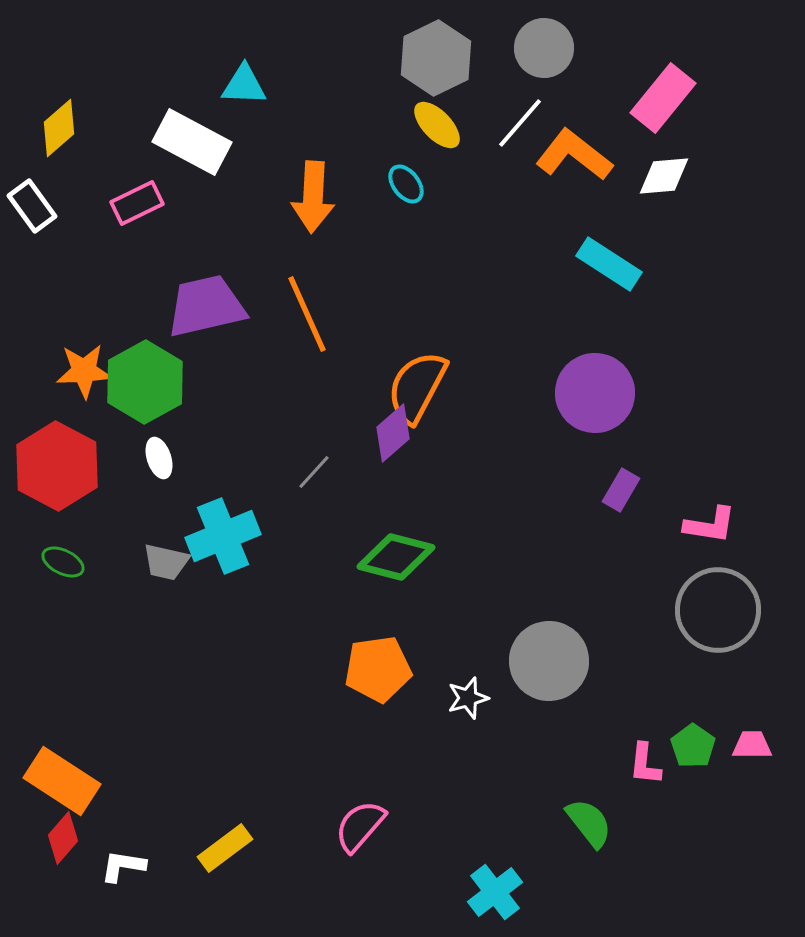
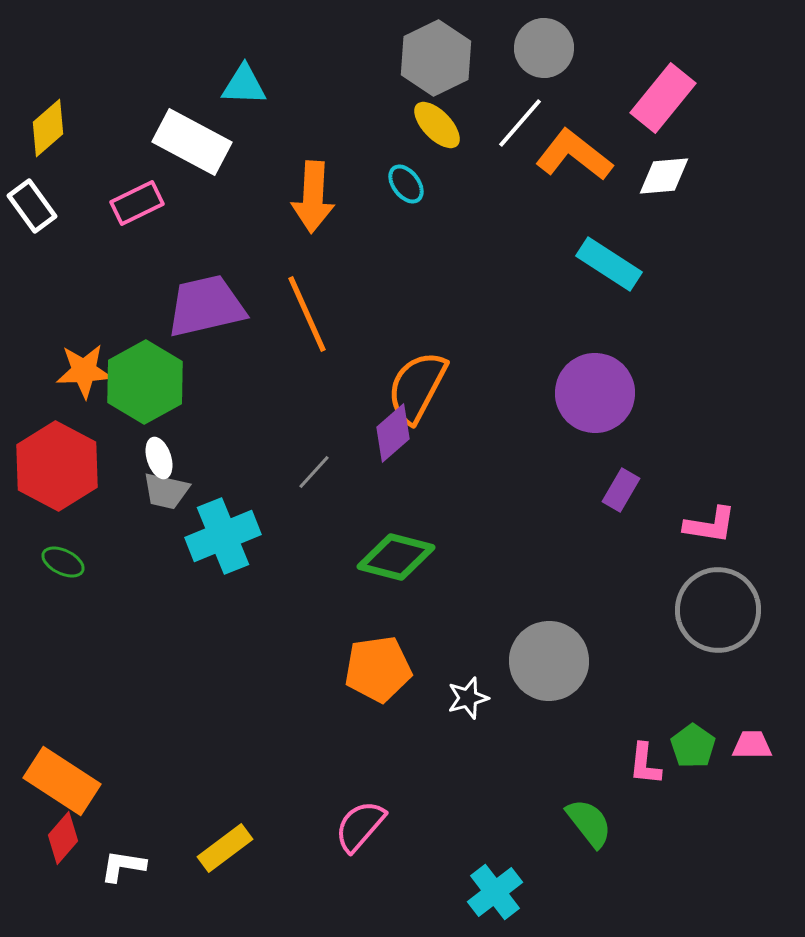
yellow diamond at (59, 128): moved 11 px left
gray trapezoid at (166, 562): moved 71 px up
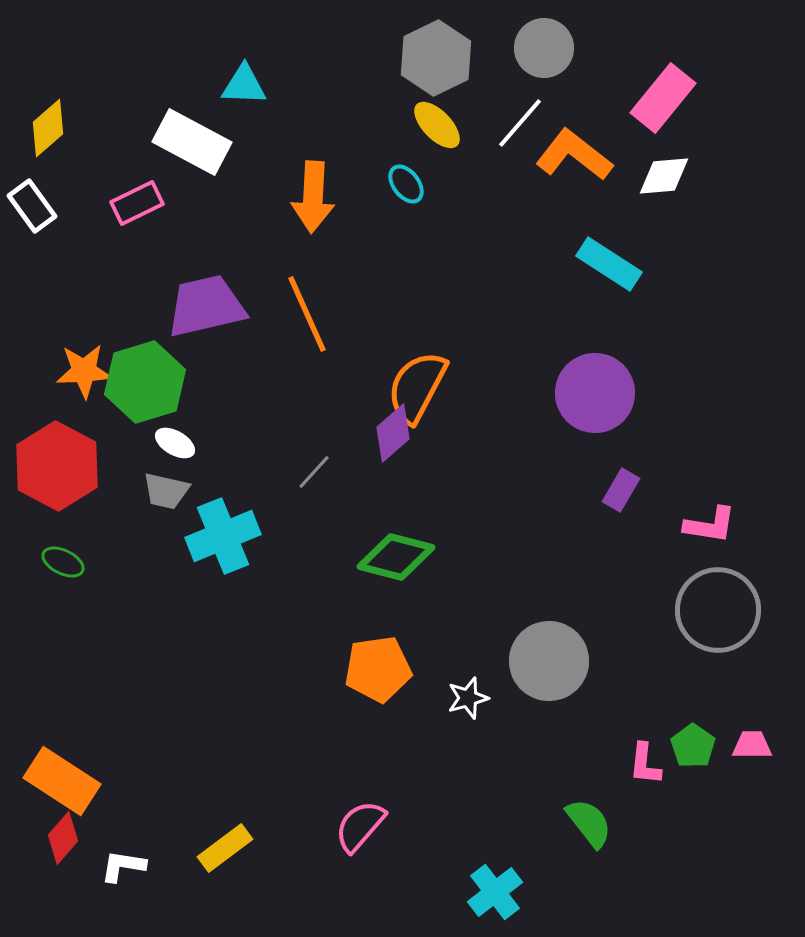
green hexagon at (145, 382): rotated 12 degrees clockwise
white ellipse at (159, 458): moved 16 px right, 15 px up; rotated 42 degrees counterclockwise
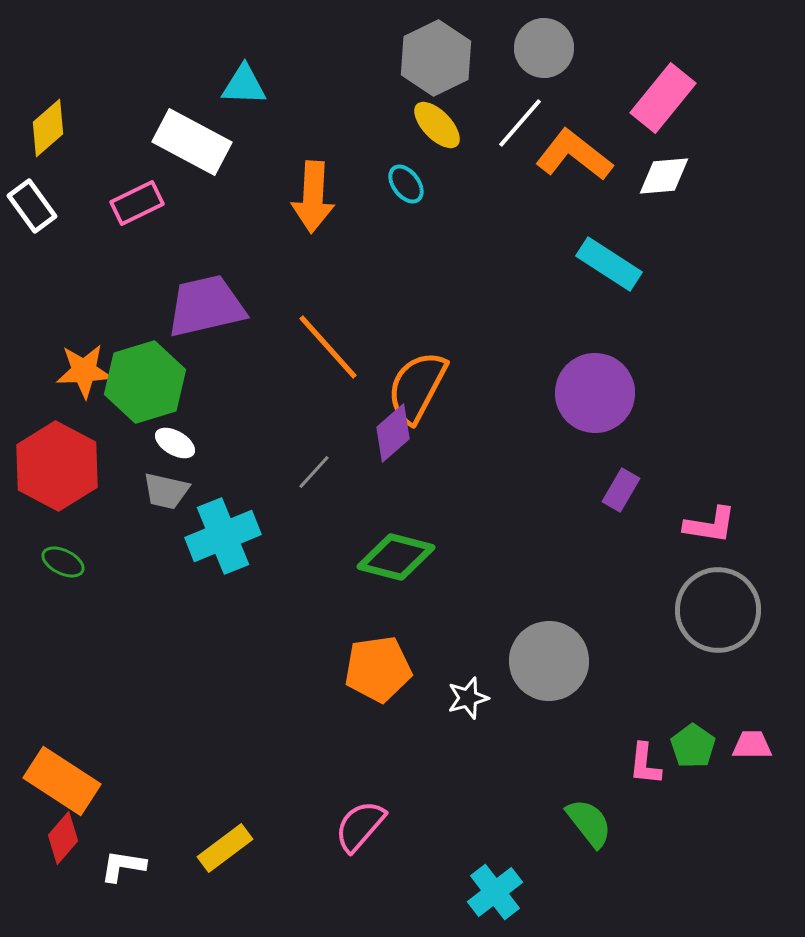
orange line at (307, 314): moved 21 px right, 33 px down; rotated 18 degrees counterclockwise
